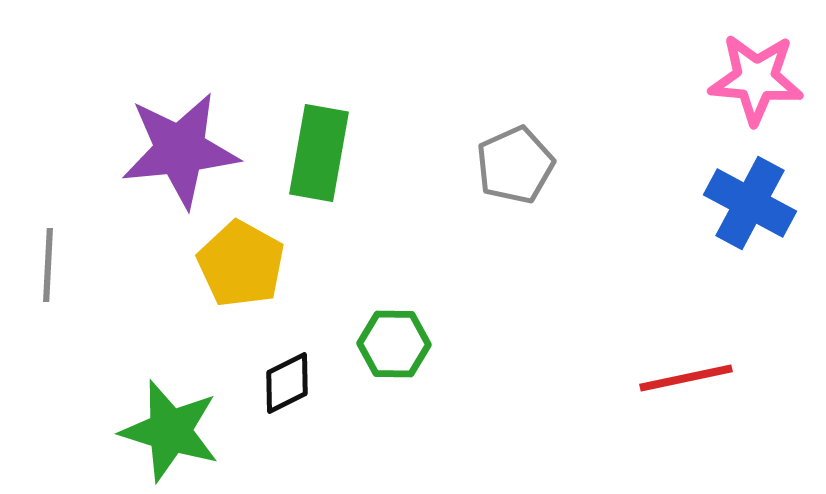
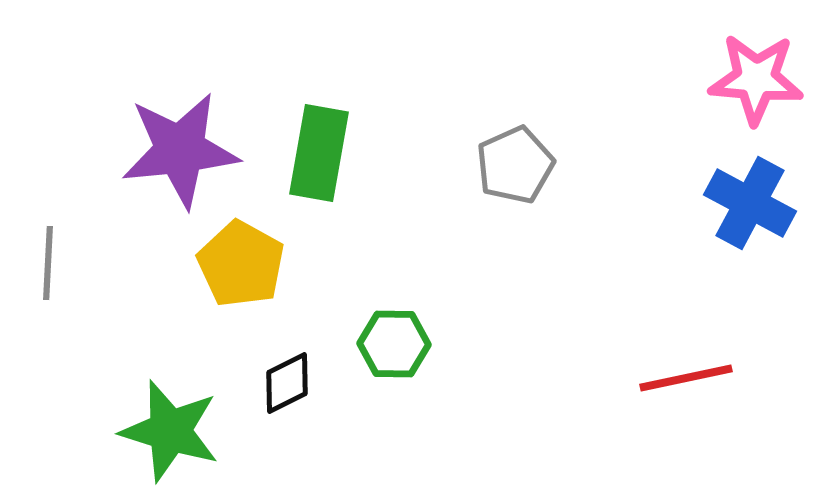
gray line: moved 2 px up
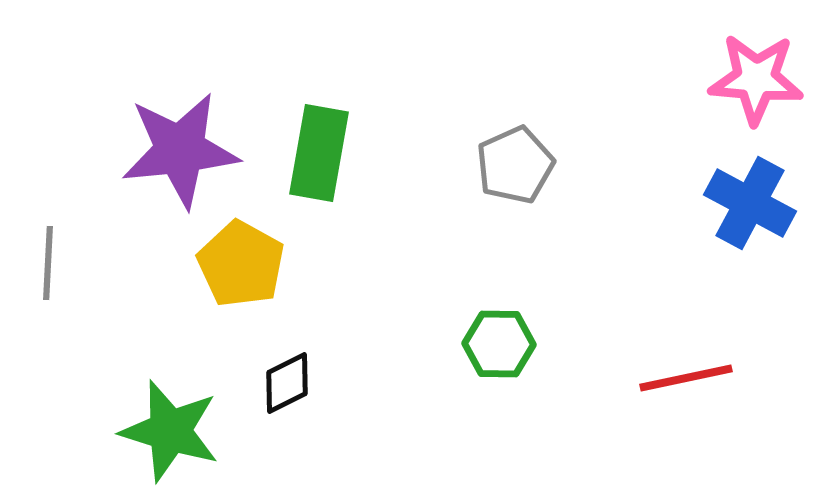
green hexagon: moved 105 px right
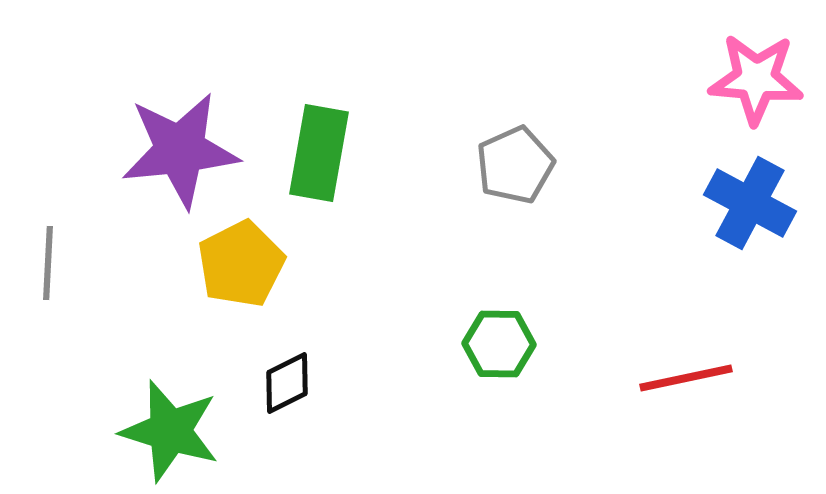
yellow pentagon: rotated 16 degrees clockwise
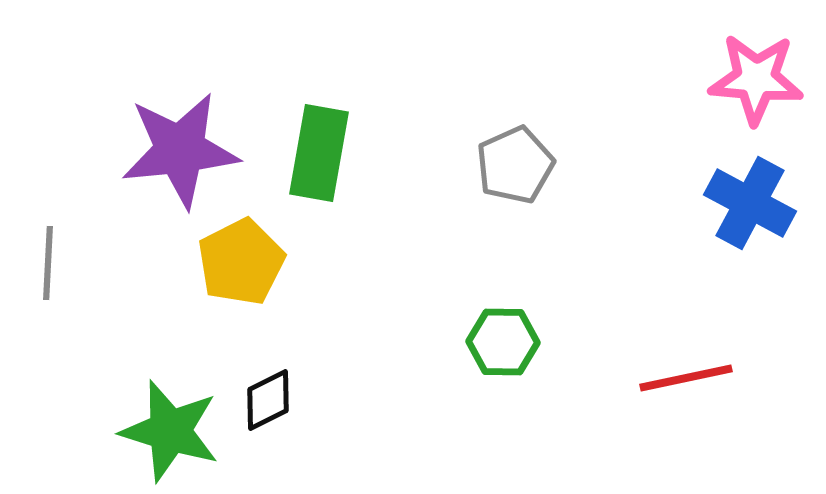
yellow pentagon: moved 2 px up
green hexagon: moved 4 px right, 2 px up
black diamond: moved 19 px left, 17 px down
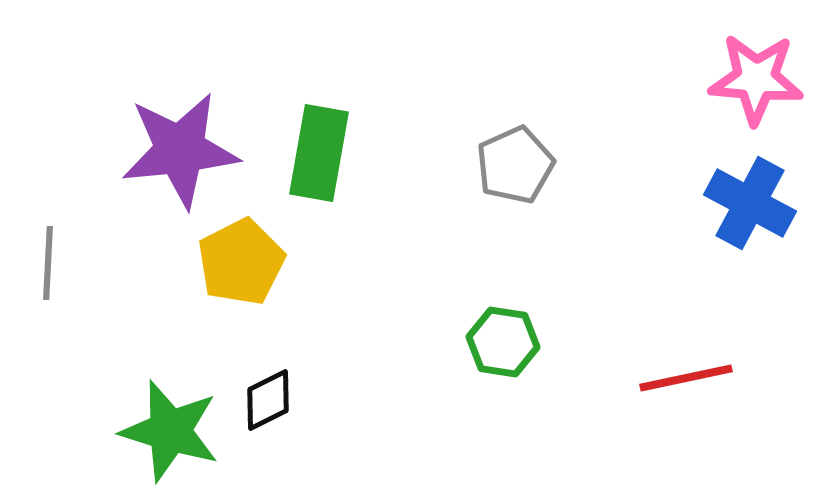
green hexagon: rotated 8 degrees clockwise
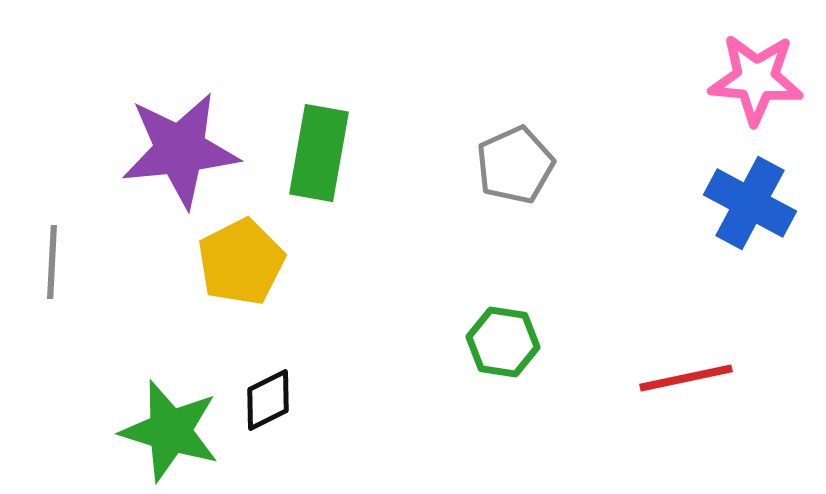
gray line: moved 4 px right, 1 px up
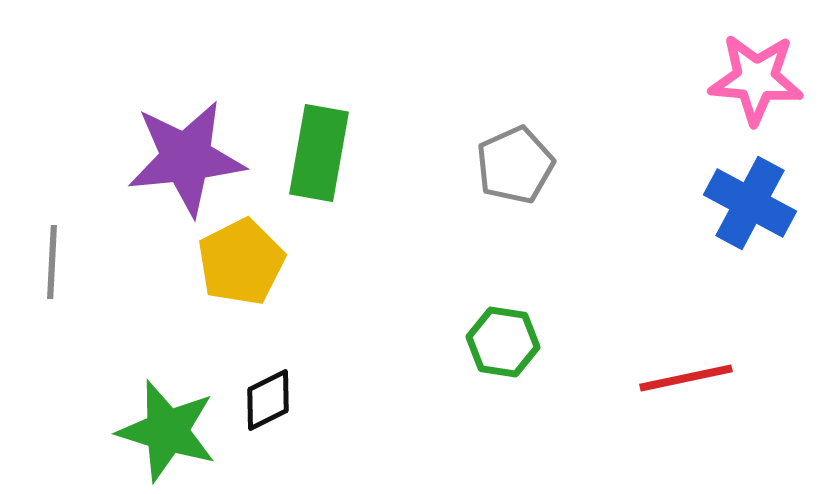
purple star: moved 6 px right, 8 px down
green star: moved 3 px left
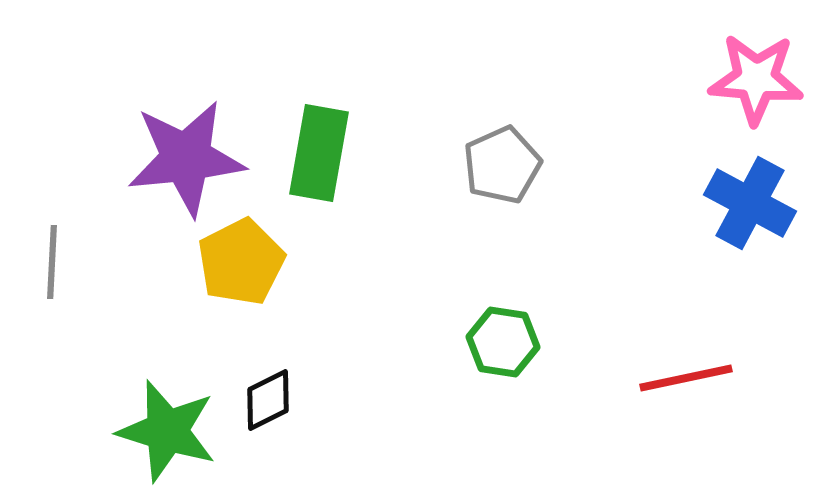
gray pentagon: moved 13 px left
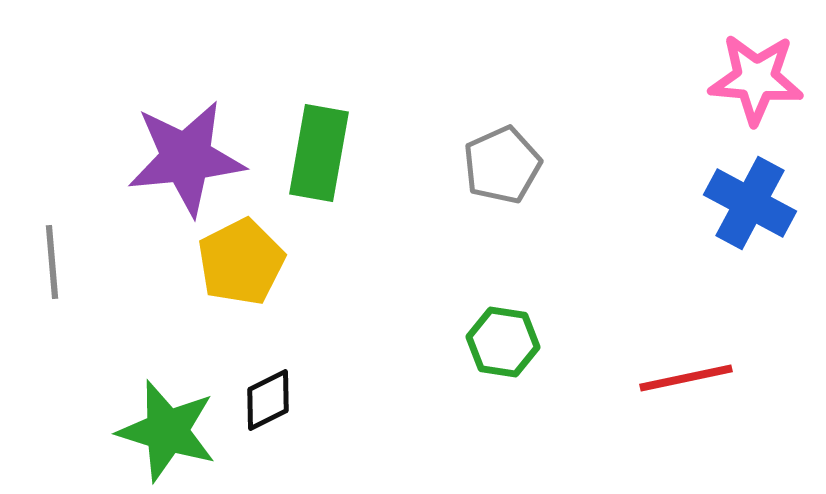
gray line: rotated 8 degrees counterclockwise
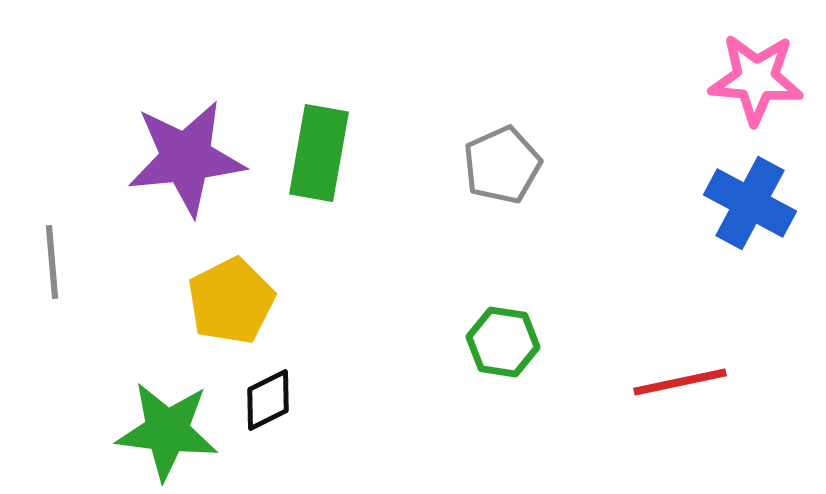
yellow pentagon: moved 10 px left, 39 px down
red line: moved 6 px left, 4 px down
green star: rotated 10 degrees counterclockwise
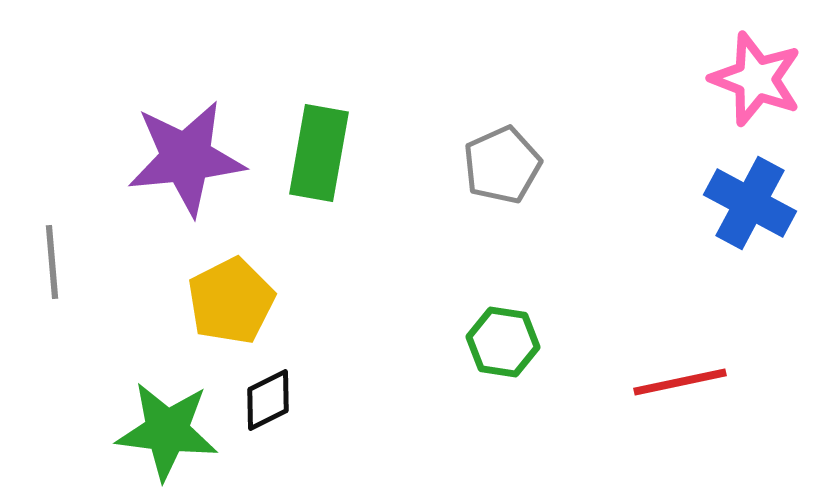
pink star: rotated 16 degrees clockwise
